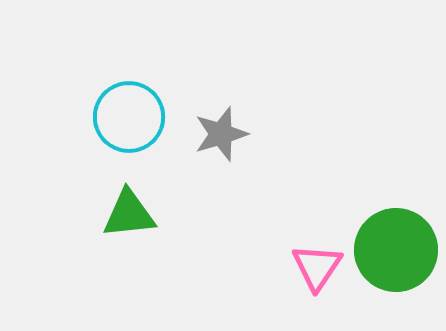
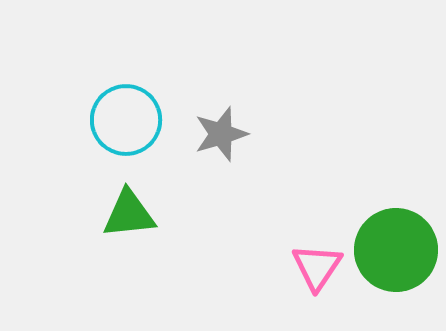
cyan circle: moved 3 px left, 3 px down
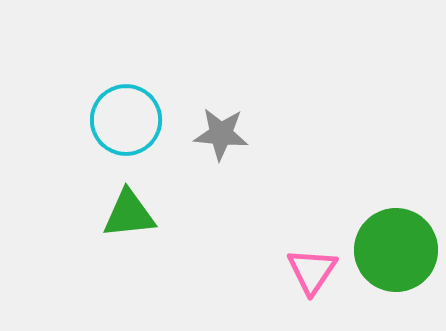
gray star: rotated 22 degrees clockwise
pink triangle: moved 5 px left, 4 px down
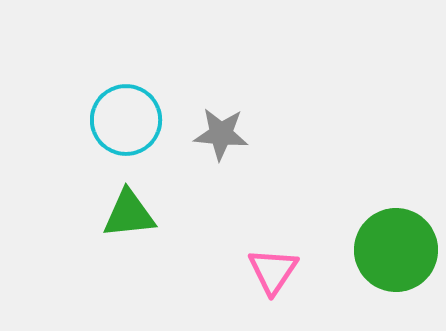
pink triangle: moved 39 px left
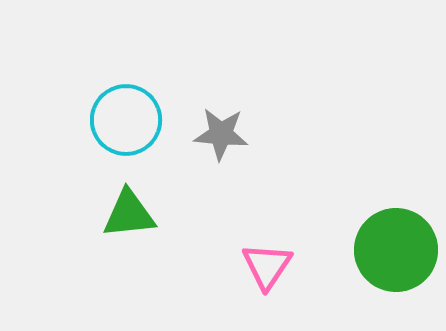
pink triangle: moved 6 px left, 5 px up
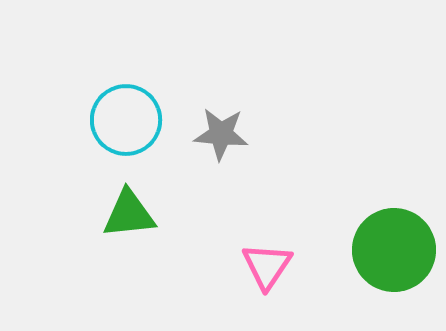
green circle: moved 2 px left
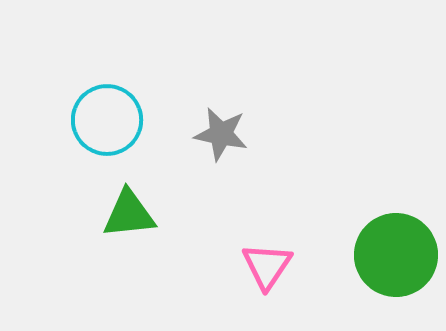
cyan circle: moved 19 px left
gray star: rotated 6 degrees clockwise
green circle: moved 2 px right, 5 px down
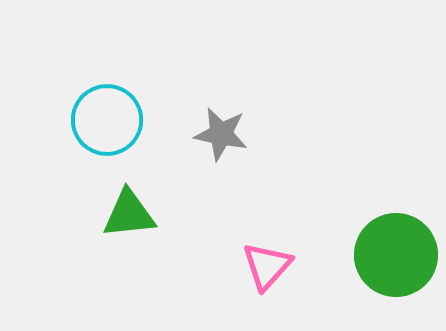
pink triangle: rotated 8 degrees clockwise
